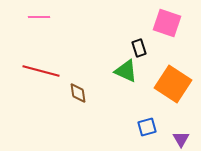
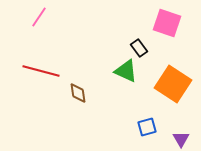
pink line: rotated 55 degrees counterclockwise
black rectangle: rotated 18 degrees counterclockwise
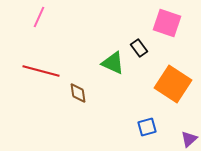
pink line: rotated 10 degrees counterclockwise
green triangle: moved 13 px left, 8 px up
purple triangle: moved 8 px right; rotated 18 degrees clockwise
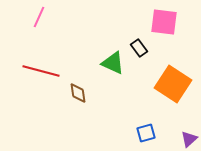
pink square: moved 3 px left, 1 px up; rotated 12 degrees counterclockwise
blue square: moved 1 px left, 6 px down
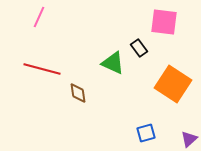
red line: moved 1 px right, 2 px up
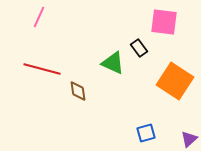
orange square: moved 2 px right, 3 px up
brown diamond: moved 2 px up
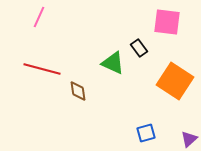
pink square: moved 3 px right
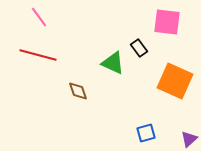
pink line: rotated 60 degrees counterclockwise
red line: moved 4 px left, 14 px up
orange square: rotated 9 degrees counterclockwise
brown diamond: rotated 10 degrees counterclockwise
